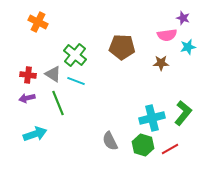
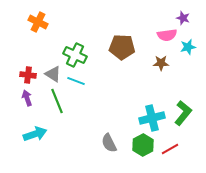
green cross: rotated 15 degrees counterclockwise
purple arrow: rotated 84 degrees clockwise
green line: moved 1 px left, 2 px up
gray semicircle: moved 1 px left, 2 px down
green hexagon: rotated 15 degrees clockwise
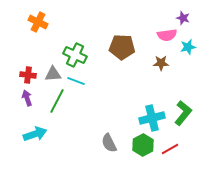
gray triangle: rotated 36 degrees counterclockwise
green line: rotated 50 degrees clockwise
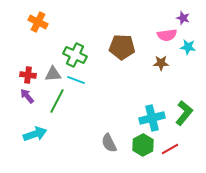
cyan star: rotated 21 degrees clockwise
cyan line: moved 1 px up
purple arrow: moved 2 px up; rotated 21 degrees counterclockwise
green L-shape: moved 1 px right
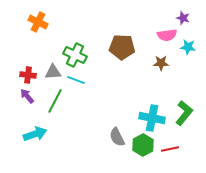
gray triangle: moved 2 px up
green line: moved 2 px left
cyan cross: rotated 25 degrees clockwise
gray semicircle: moved 8 px right, 6 px up
red line: rotated 18 degrees clockwise
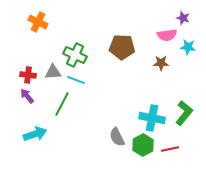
green line: moved 7 px right, 3 px down
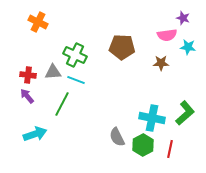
green L-shape: moved 1 px right; rotated 10 degrees clockwise
red line: rotated 66 degrees counterclockwise
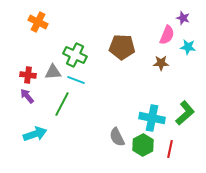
pink semicircle: rotated 60 degrees counterclockwise
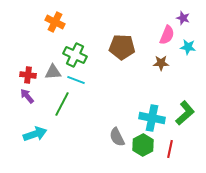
orange cross: moved 17 px right
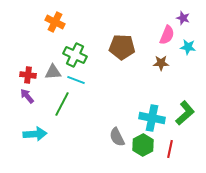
cyan arrow: rotated 15 degrees clockwise
